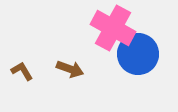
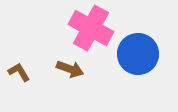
pink cross: moved 22 px left
brown L-shape: moved 3 px left, 1 px down
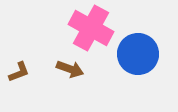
brown L-shape: rotated 100 degrees clockwise
